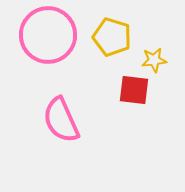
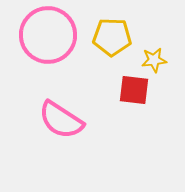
yellow pentagon: rotated 15 degrees counterclockwise
pink semicircle: rotated 33 degrees counterclockwise
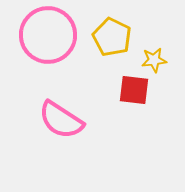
yellow pentagon: rotated 24 degrees clockwise
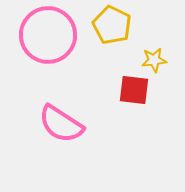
yellow pentagon: moved 12 px up
pink semicircle: moved 4 px down
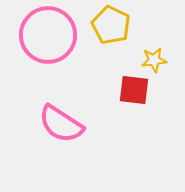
yellow pentagon: moved 1 px left
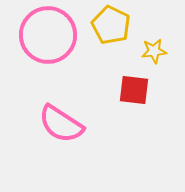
yellow star: moved 9 px up
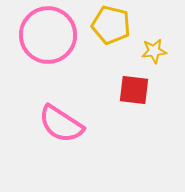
yellow pentagon: rotated 12 degrees counterclockwise
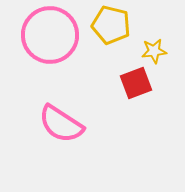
pink circle: moved 2 px right
red square: moved 2 px right, 7 px up; rotated 28 degrees counterclockwise
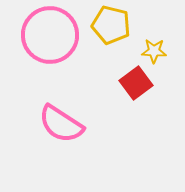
yellow star: rotated 10 degrees clockwise
red square: rotated 16 degrees counterclockwise
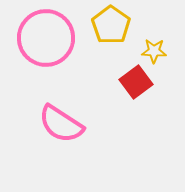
yellow pentagon: rotated 21 degrees clockwise
pink circle: moved 4 px left, 3 px down
red square: moved 1 px up
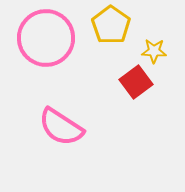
pink semicircle: moved 3 px down
